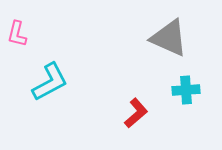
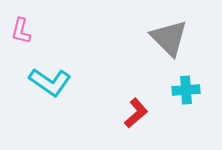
pink L-shape: moved 4 px right, 3 px up
gray triangle: rotated 21 degrees clockwise
cyan L-shape: rotated 63 degrees clockwise
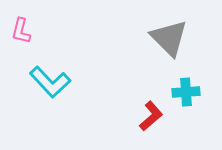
cyan L-shape: rotated 12 degrees clockwise
cyan cross: moved 2 px down
red L-shape: moved 15 px right, 3 px down
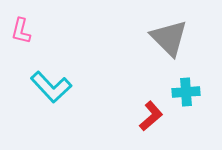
cyan L-shape: moved 1 px right, 5 px down
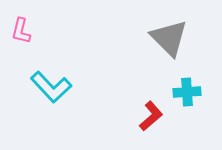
cyan cross: moved 1 px right
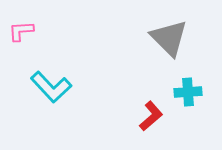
pink L-shape: rotated 72 degrees clockwise
cyan cross: moved 1 px right
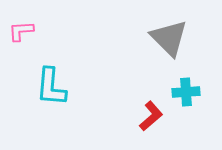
cyan L-shape: rotated 48 degrees clockwise
cyan cross: moved 2 px left
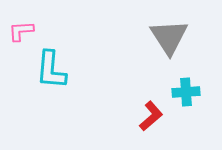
gray triangle: moved 1 px up; rotated 12 degrees clockwise
cyan L-shape: moved 17 px up
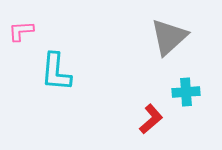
gray triangle: rotated 21 degrees clockwise
cyan L-shape: moved 5 px right, 2 px down
red L-shape: moved 3 px down
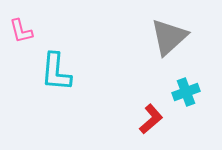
pink L-shape: rotated 100 degrees counterclockwise
cyan cross: rotated 16 degrees counterclockwise
